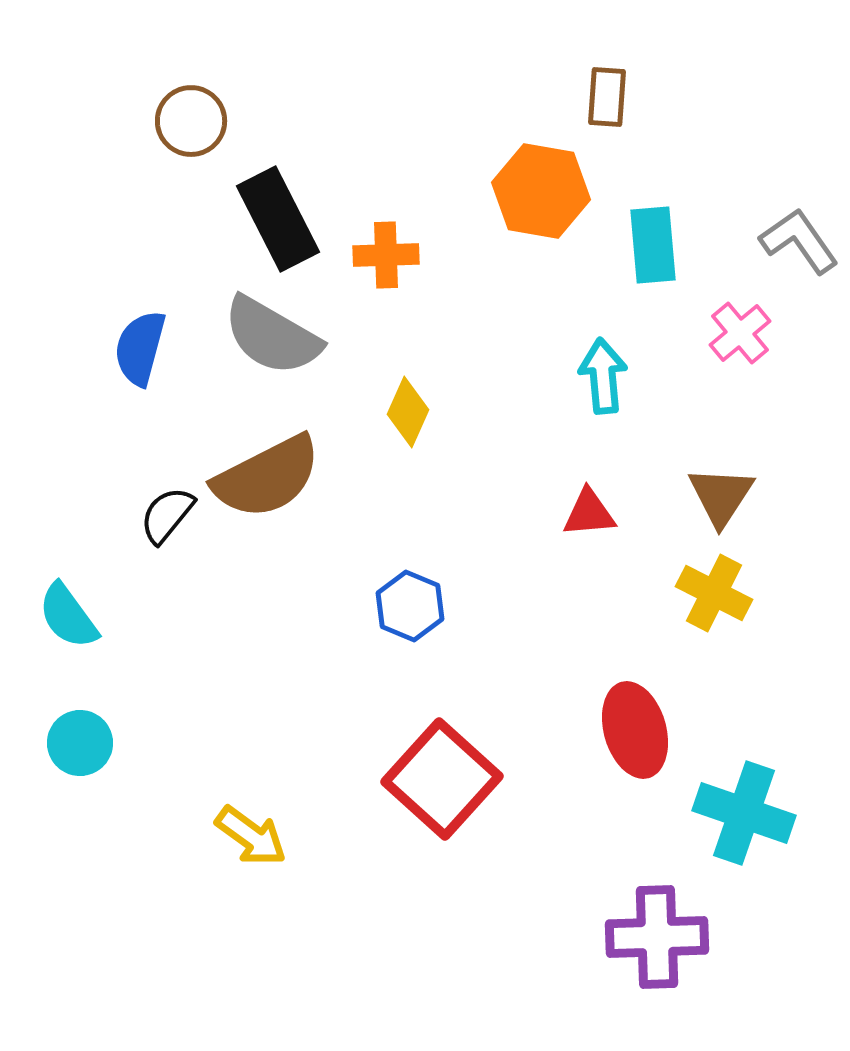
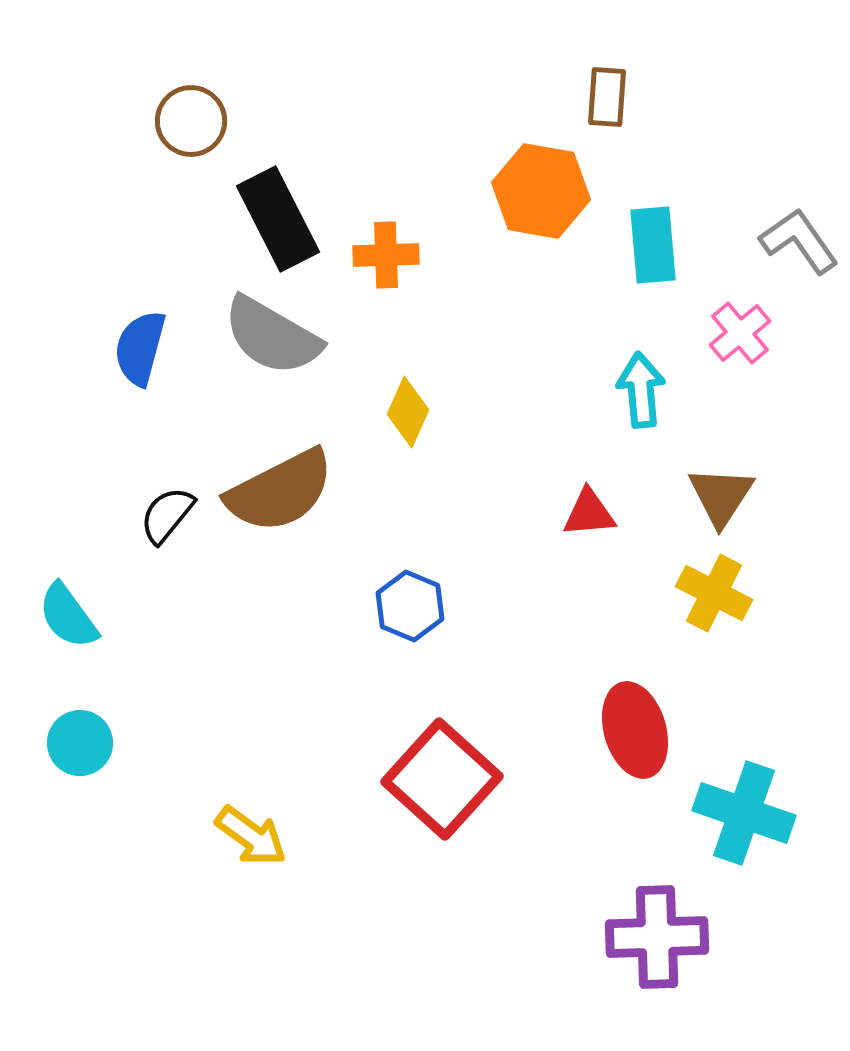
cyan arrow: moved 38 px right, 14 px down
brown semicircle: moved 13 px right, 14 px down
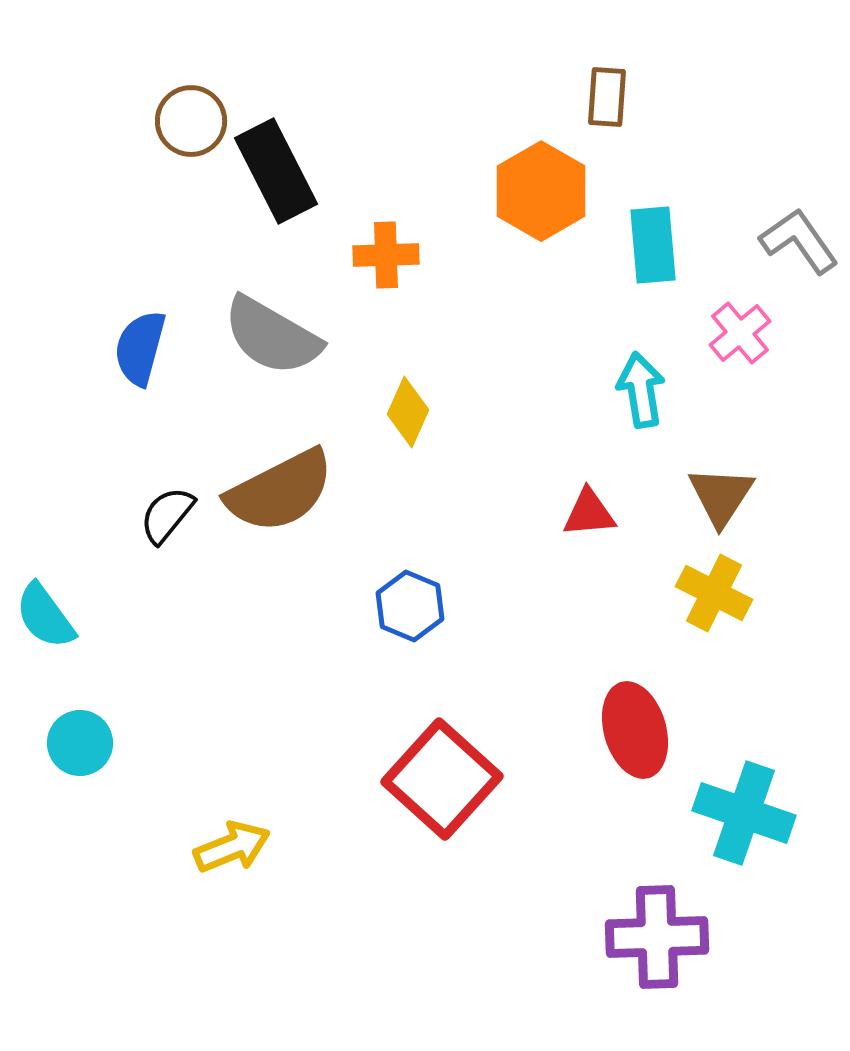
orange hexagon: rotated 20 degrees clockwise
black rectangle: moved 2 px left, 48 px up
cyan arrow: rotated 4 degrees counterclockwise
cyan semicircle: moved 23 px left
yellow arrow: moved 19 px left, 11 px down; rotated 58 degrees counterclockwise
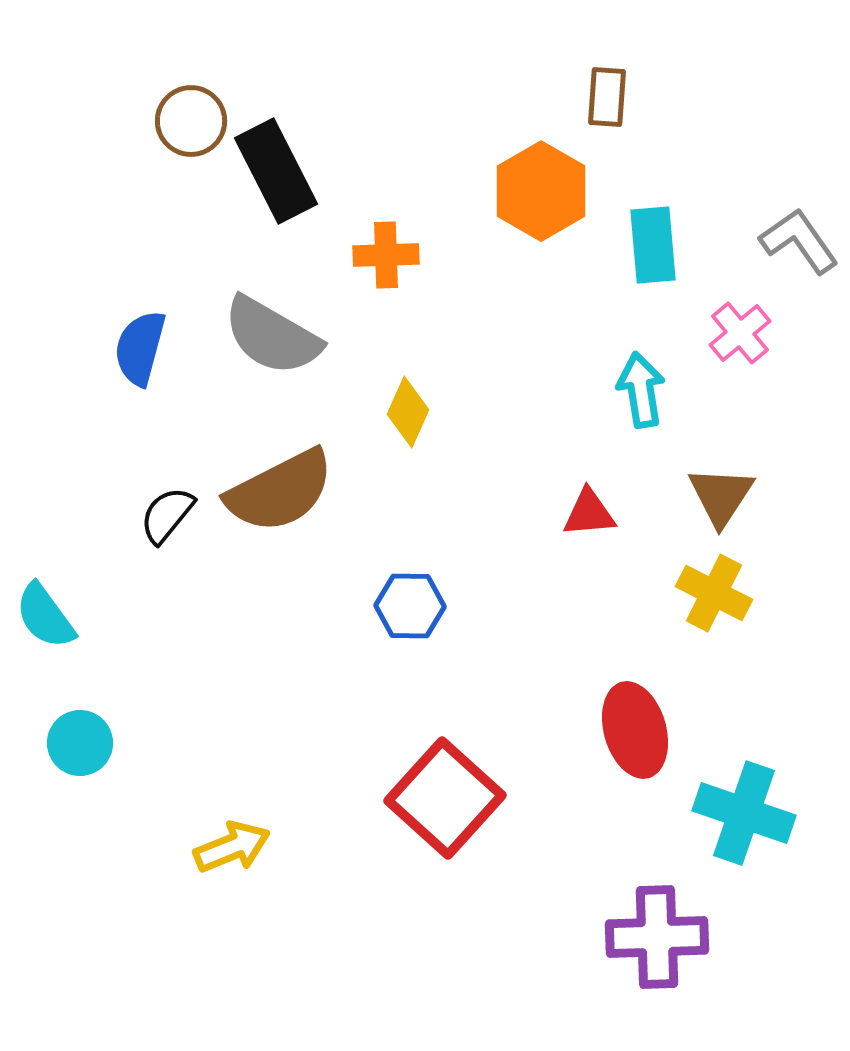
blue hexagon: rotated 22 degrees counterclockwise
red square: moved 3 px right, 19 px down
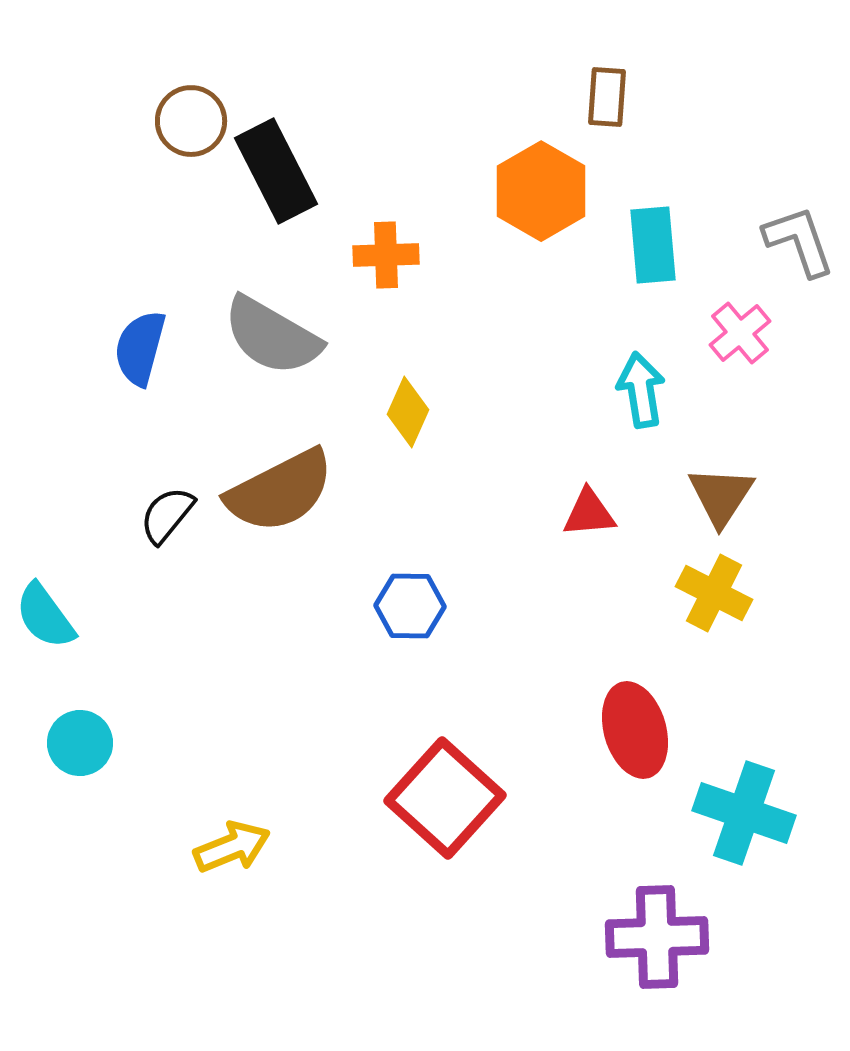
gray L-shape: rotated 16 degrees clockwise
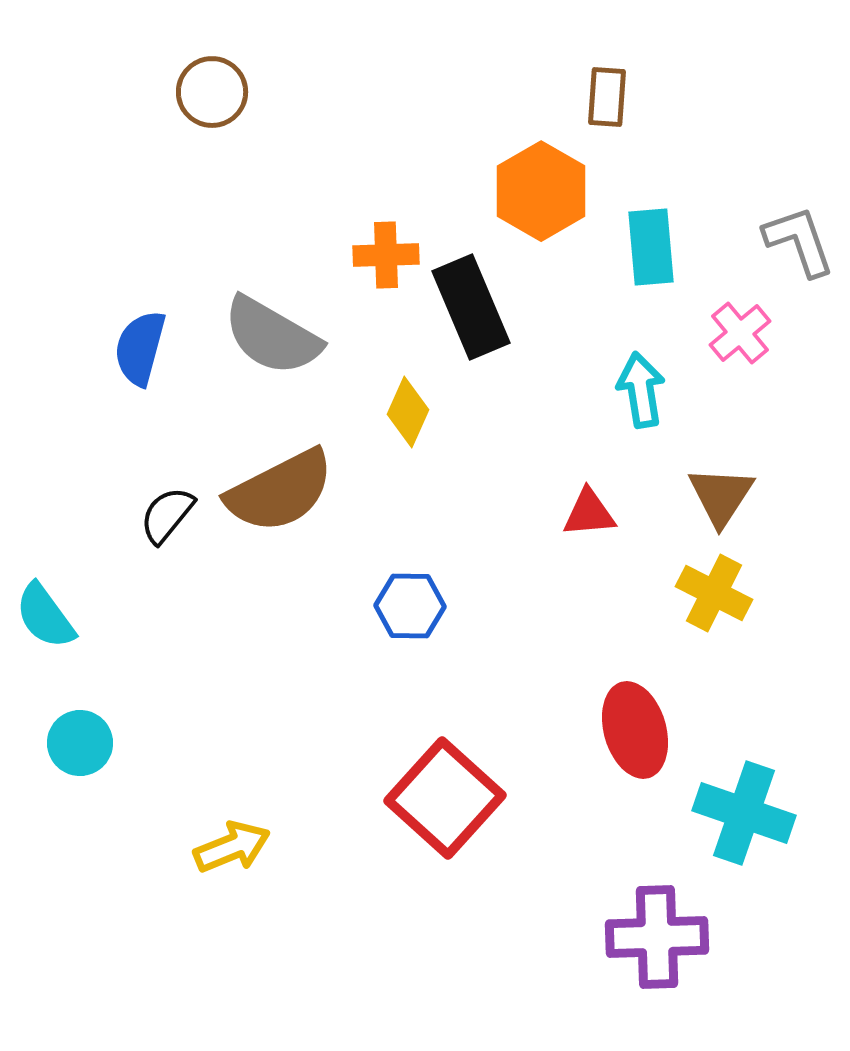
brown circle: moved 21 px right, 29 px up
black rectangle: moved 195 px right, 136 px down; rotated 4 degrees clockwise
cyan rectangle: moved 2 px left, 2 px down
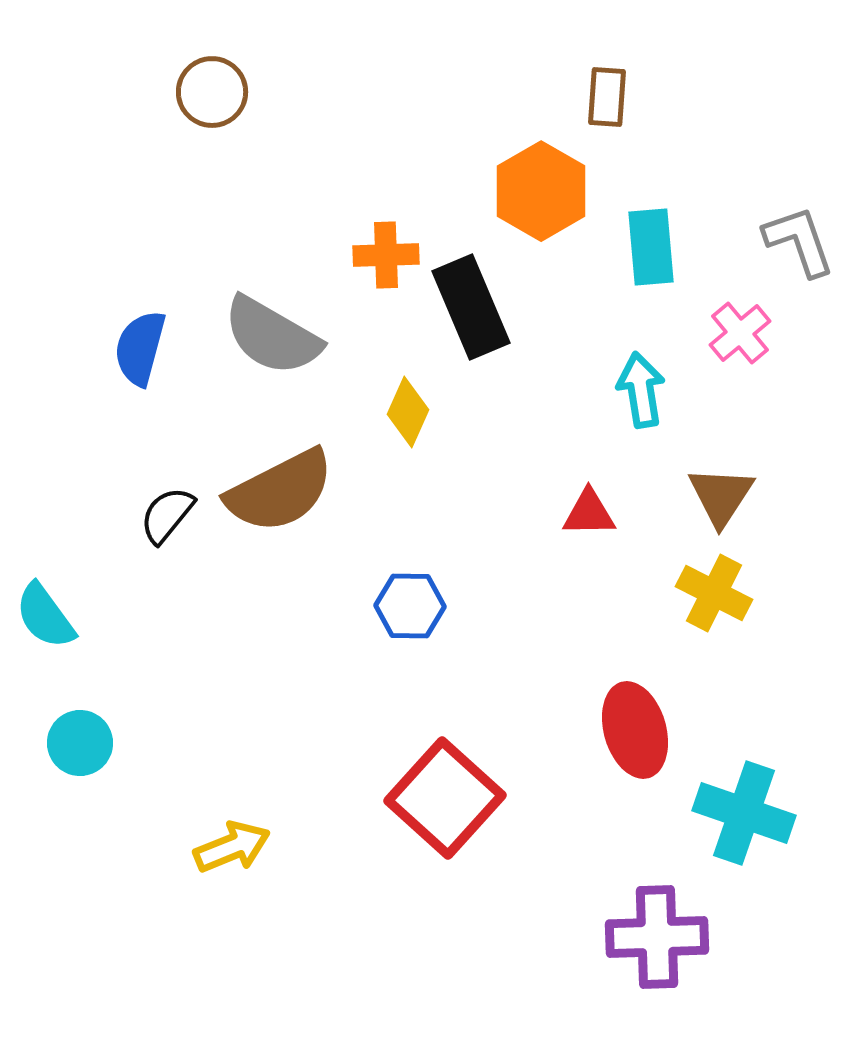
red triangle: rotated 4 degrees clockwise
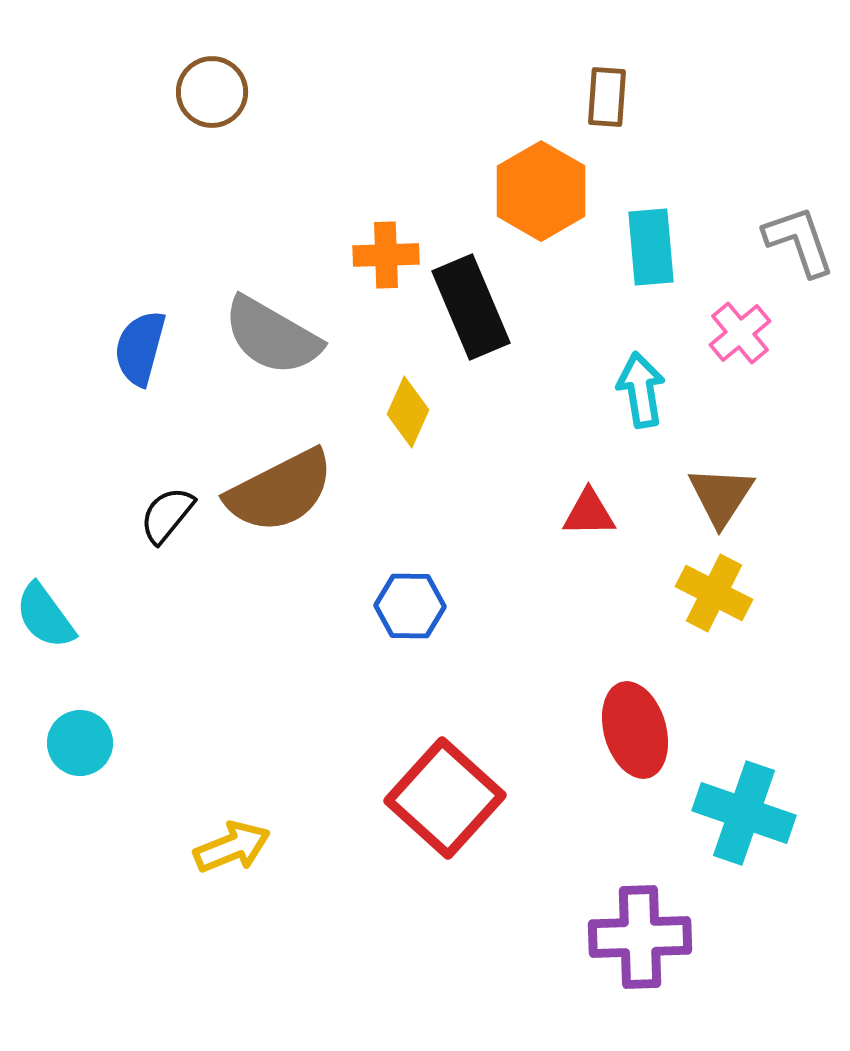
purple cross: moved 17 px left
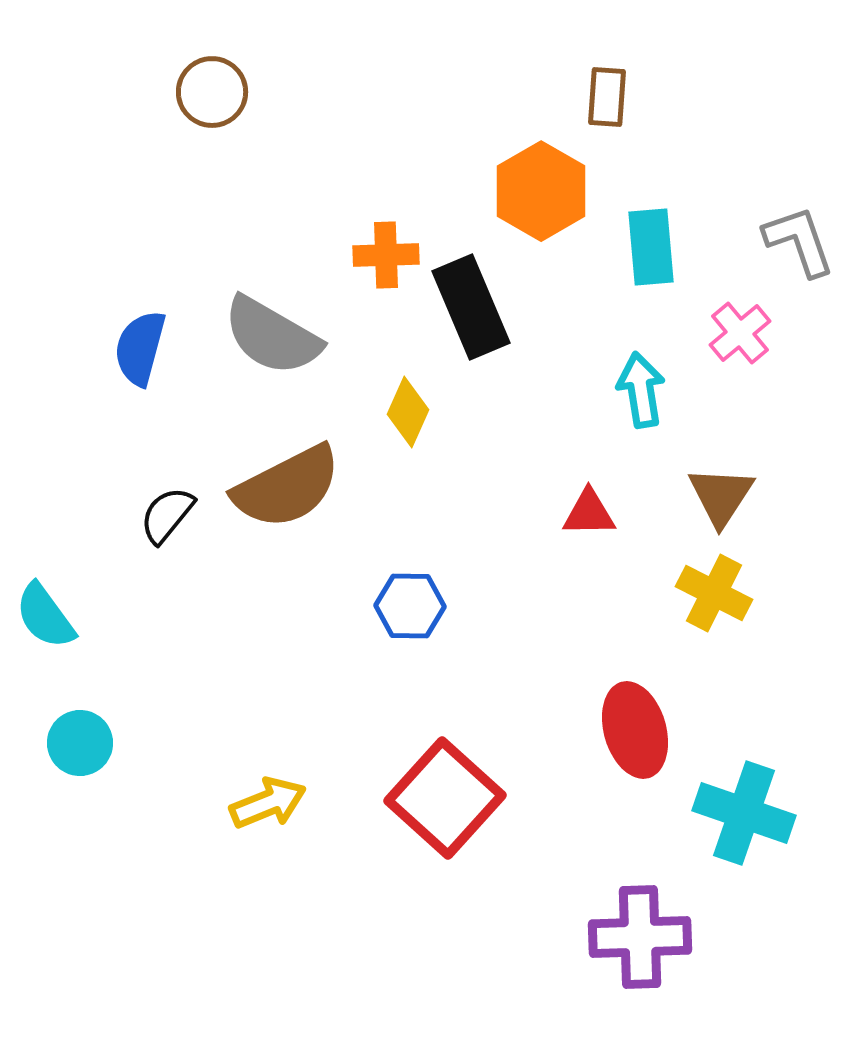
brown semicircle: moved 7 px right, 4 px up
yellow arrow: moved 36 px right, 44 px up
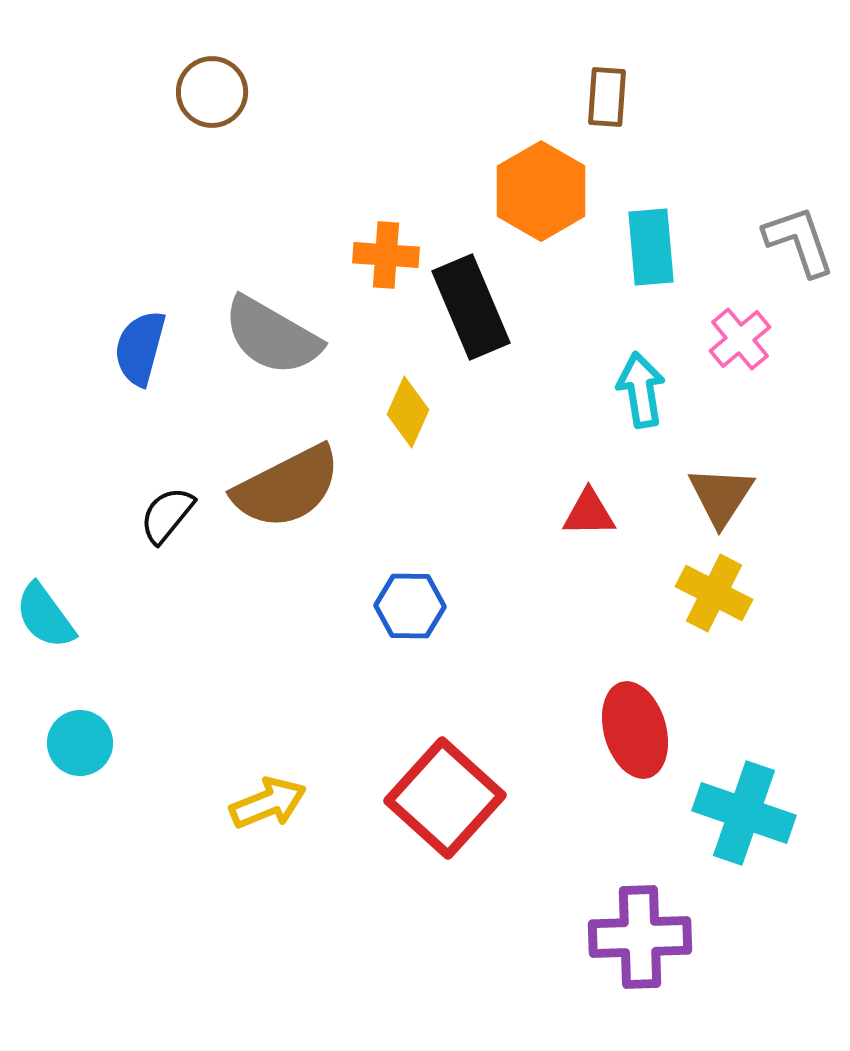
orange cross: rotated 6 degrees clockwise
pink cross: moved 6 px down
